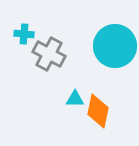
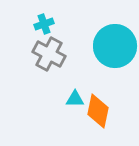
cyan cross: moved 20 px right, 10 px up; rotated 24 degrees counterclockwise
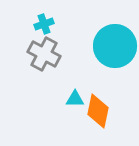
gray cross: moved 5 px left
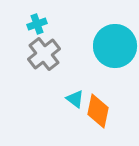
cyan cross: moved 7 px left
gray cross: rotated 24 degrees clockwise
cyan triangle: rotated 36 degrees clockwise
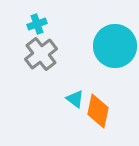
gray cross: moved 3 px left
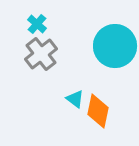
cyan cross: rotated 30 degrees counterclockwise
